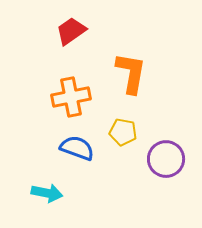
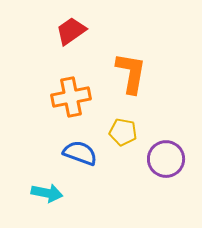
blue semicircle: moved 3 px right, 5 px down
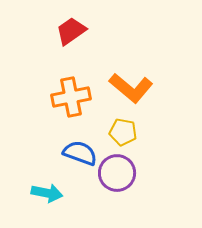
orange L-shape: moved 15 px down; rotated 120 degrees clockwise
purple circle: moved 49 px left, 14 px down
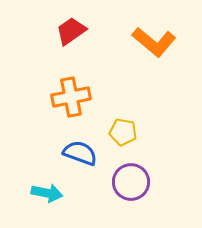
orange L-shape: moved 23 px right, 46 px up
purple circle: moved 14 px right, 9 px down
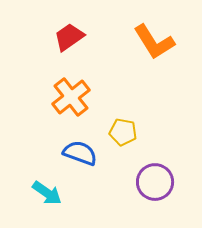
red trapezoid: moved 2 px left, 6 px down
orange L-shape: rotated 18 degrees clockwise
orange cross: rotated 27 degrees counterclockwise
purple circle: moved 24 px right
cyan arrow: rotated 24 degrees clockwise
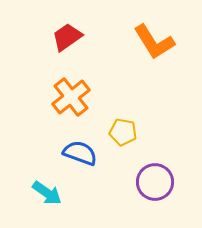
red trapezoid: moved 2 px left
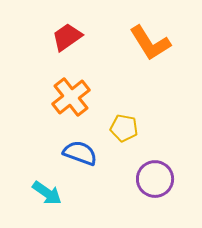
orange L-shape: moved 4 px left, 1 px down
yellow pentagon: moved 1 px right, 4 px up
purple circle: moved 3 px up
